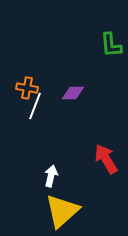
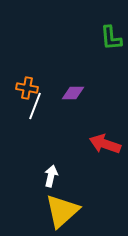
green L-shape: moved 7 px up
red arrow: moved 1 px left, 15 px up; rotated 40 degrees counterclockwise
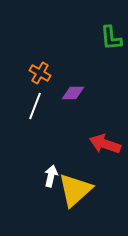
orange cross: moved 13 px right, 15 px up; rotated 20 degrees clockwise
yellow triangle: moved 13 px right, 21 px up
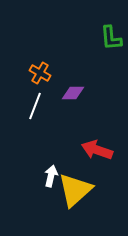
red arrow: moved 8 px left, 6 px down
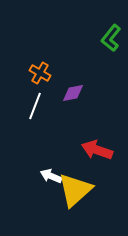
green L-shape: rotated 44 degrees clockwise
purple diamond: rotated 10 degrees counterclockwise
white arrow: rotated 80 degrees counterclockwise
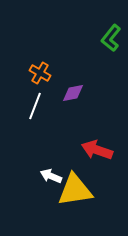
yellow triangle: rotated 33 degrees clockwise
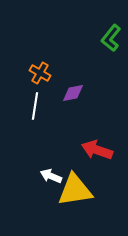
white line: rotated 12 degrees counterclockwise
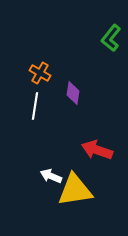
purple diamond: rotated 70 degrees counterclockwise
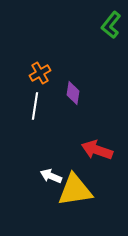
green L-shape: moved 13 px up
orange cross: rotated 30 degrees clockwise
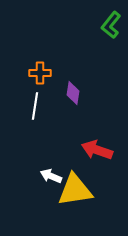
orange cross: rotated 30 degrees clockwise
